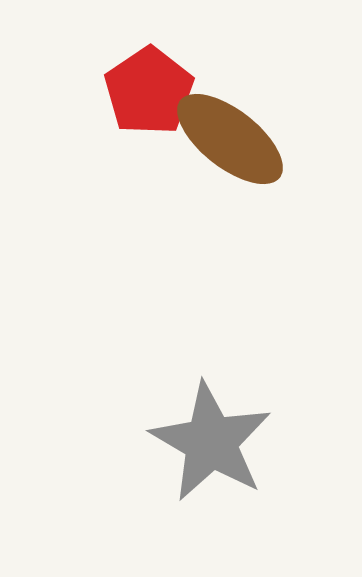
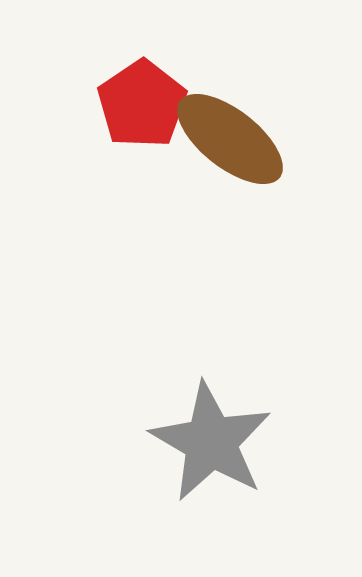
red pentagon: moved 7 px left, 13 px down
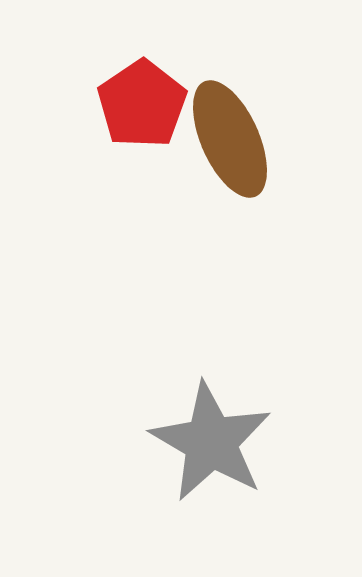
brown ellipse: rotated 28 degrees clockwise
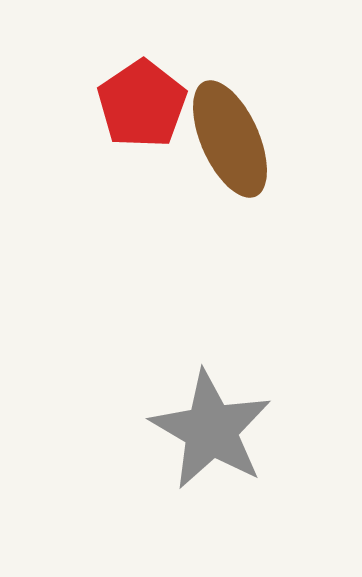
gray star: moved 12 px up
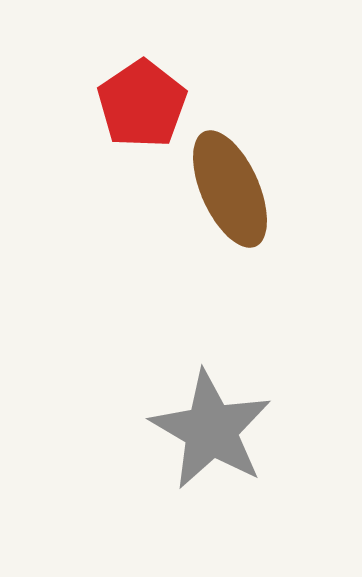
brown ellipse: moved 50 px down
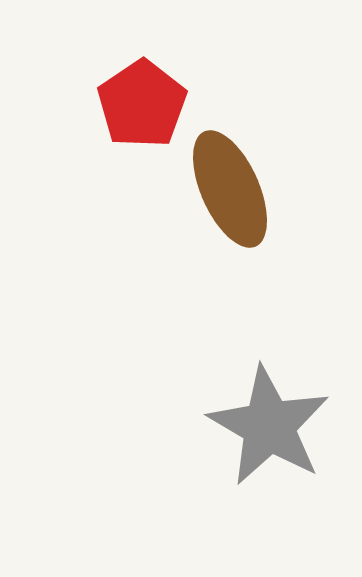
gray star: moved 58 px right, 4 px up
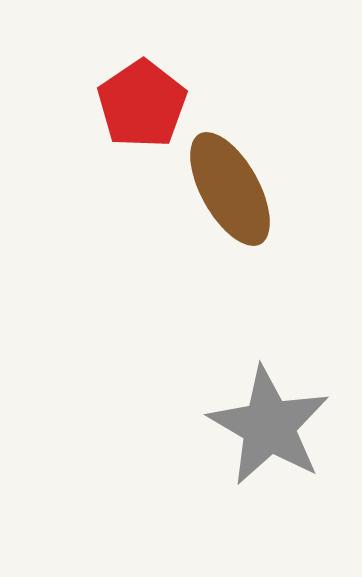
brown ellipse: rotated 5 degrees counterclockwise
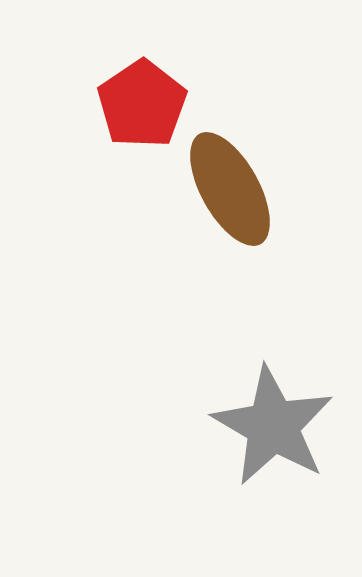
gray star: moved 4 px right
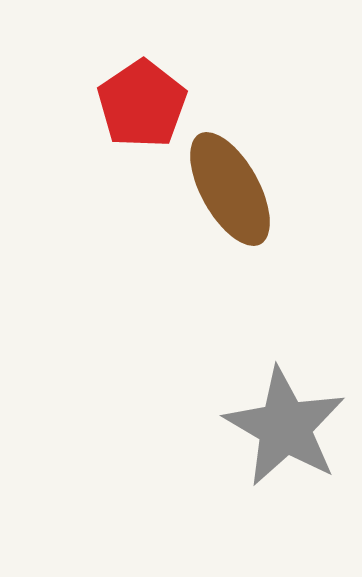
gray star: moved 12 px right, 1 px down
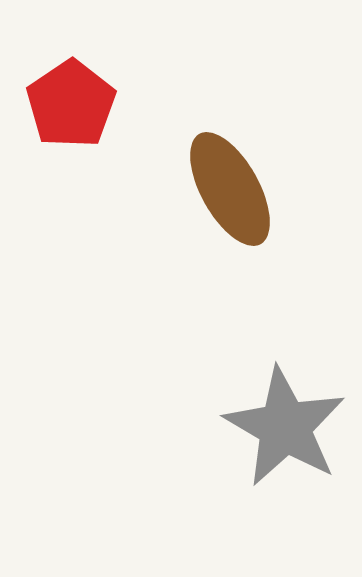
red pentagon: moved 71 px left
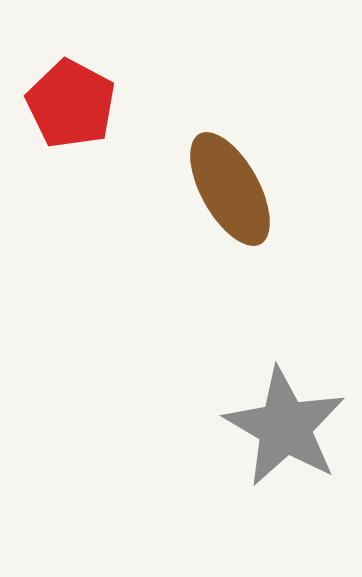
red pentagon: rotated 10 degrees counterclockwise
